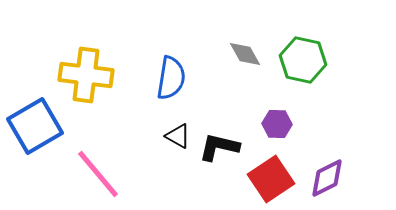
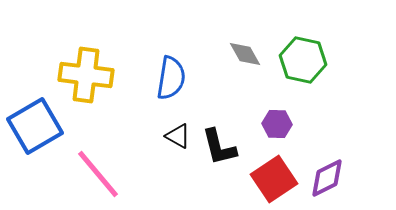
black L-shape: rotated 117 degrees counterclockwise
red square: moved 3 px right
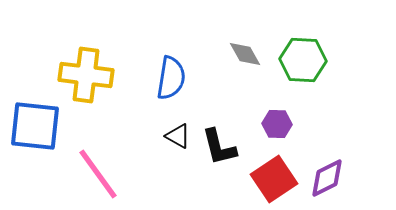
green hexagon: rotated 9 degrees counterclockwise
blue square: rotated 36 degrees clockwise
pink line: rotated 4 degrees clockwise
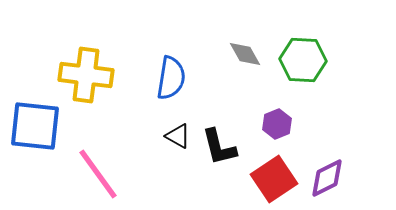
purple hexagon: rotated 24 degrees counterclockwise
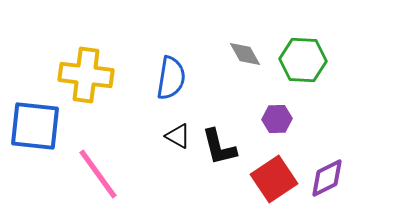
purple hexagon: moved 5 px up; rotated 20 degrees clockwise
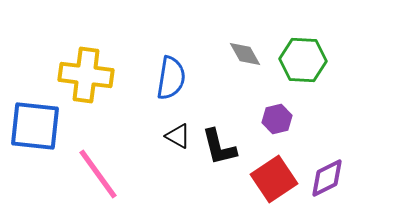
purple hexagon: rotated 12 degrees counterclockwise
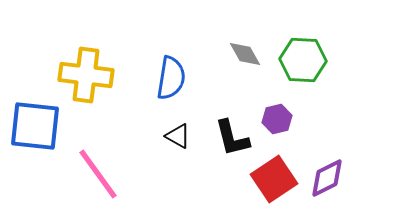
black L-shape: moved 13 px right, 9 px up
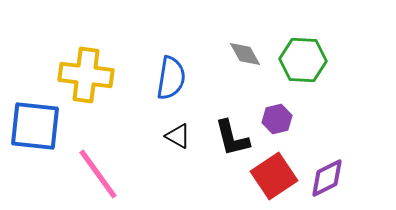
red square: moved 3 px up
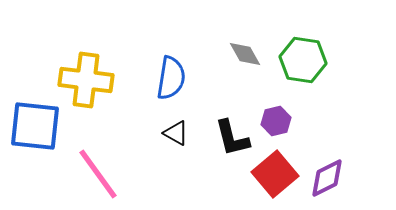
green hexagon: rotated 6 degrees clockwise
yellow cross: moved 5 px down
purple hexagon: moved 1 px left, 2 px down
black triangle: moved 2 px left, 3 px up
red square: moved 1 px right, 2 px up; rotated 6 degrees counterclockwise
